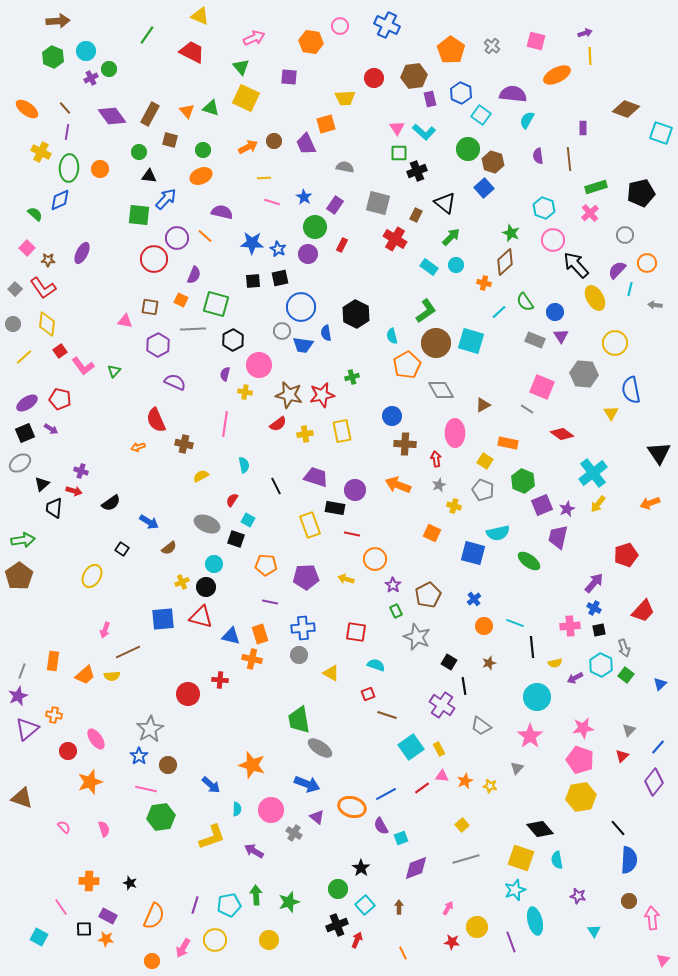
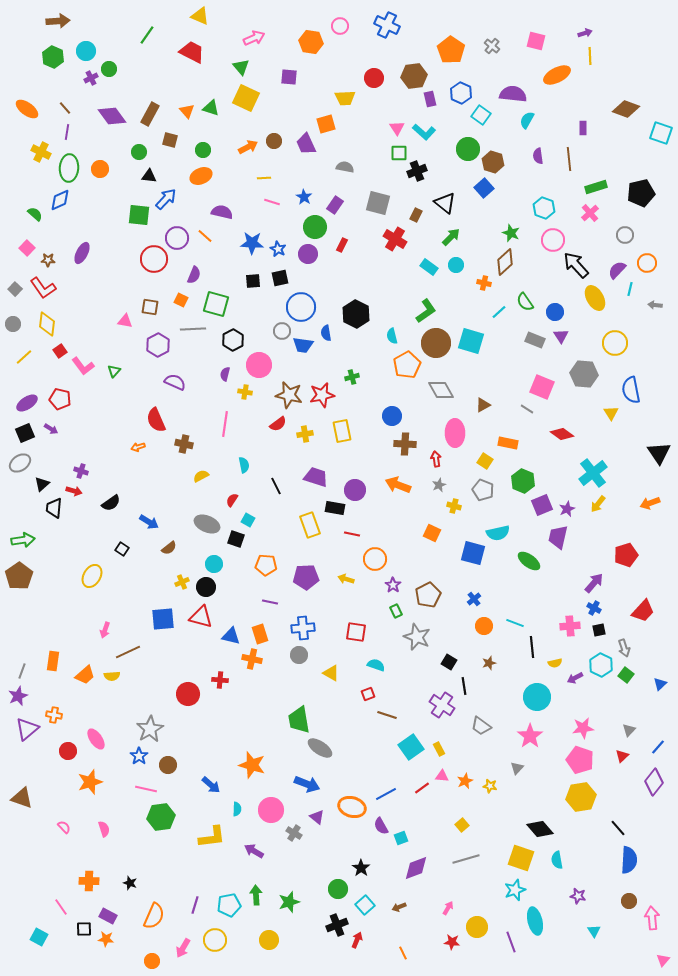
yellow L-shape at (212, 837): rotated 12 degrees clockwise
brown arrow at (399, 907): rotated 112 degrees counterclockwise
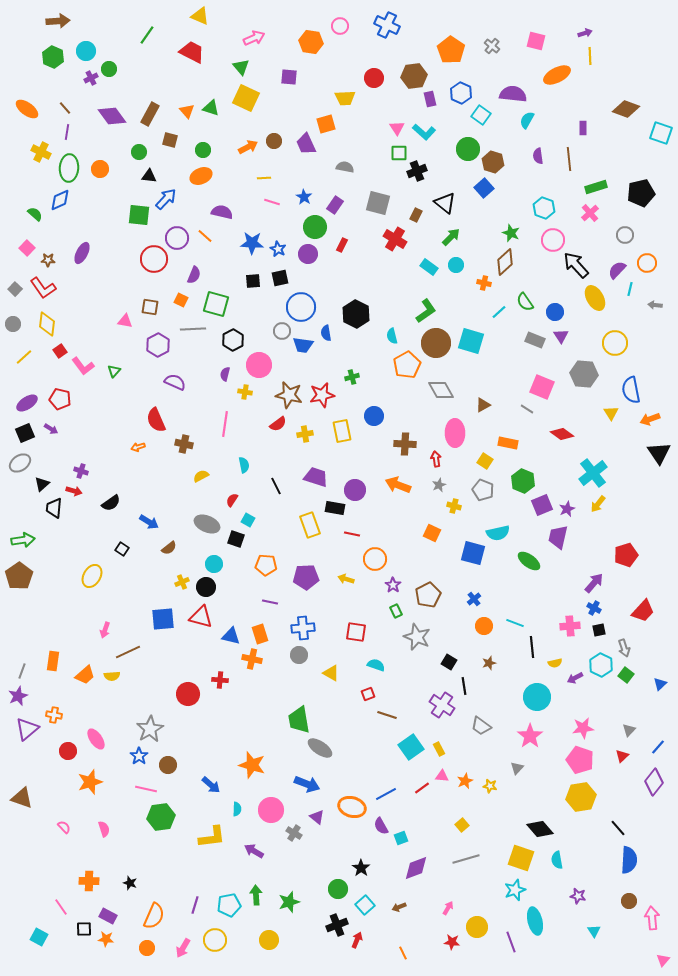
blue circle at (392, 416): moved 18 px left
orange arrow at (650, 503): moved 84 px up
orange circle at (152, 961): moved 5 px left, 13 px up
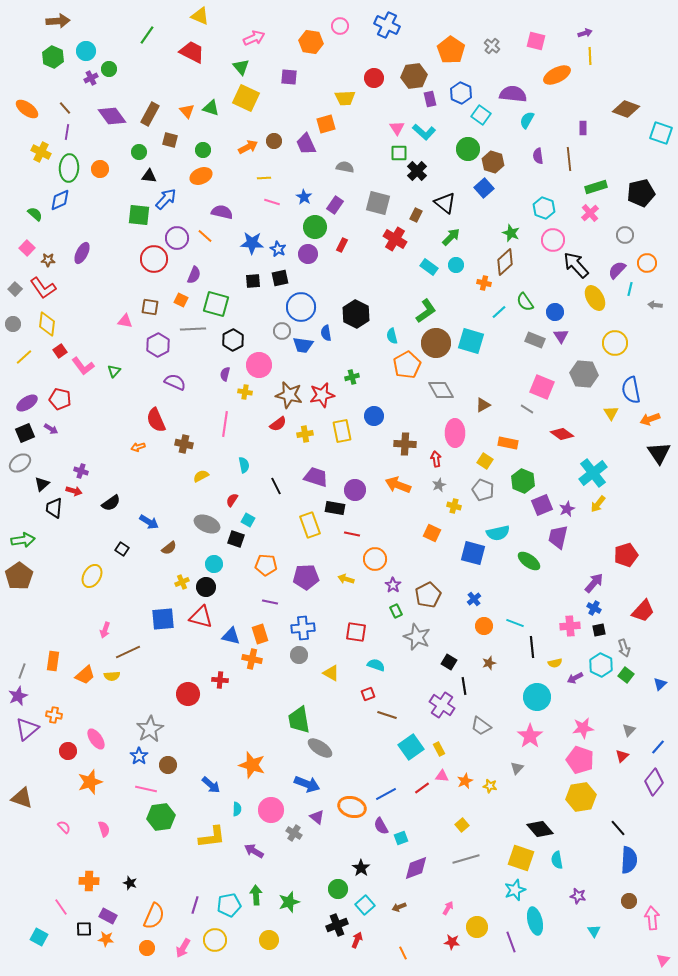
black cross at (417, 171): rotated 24 degrees counterclockwise
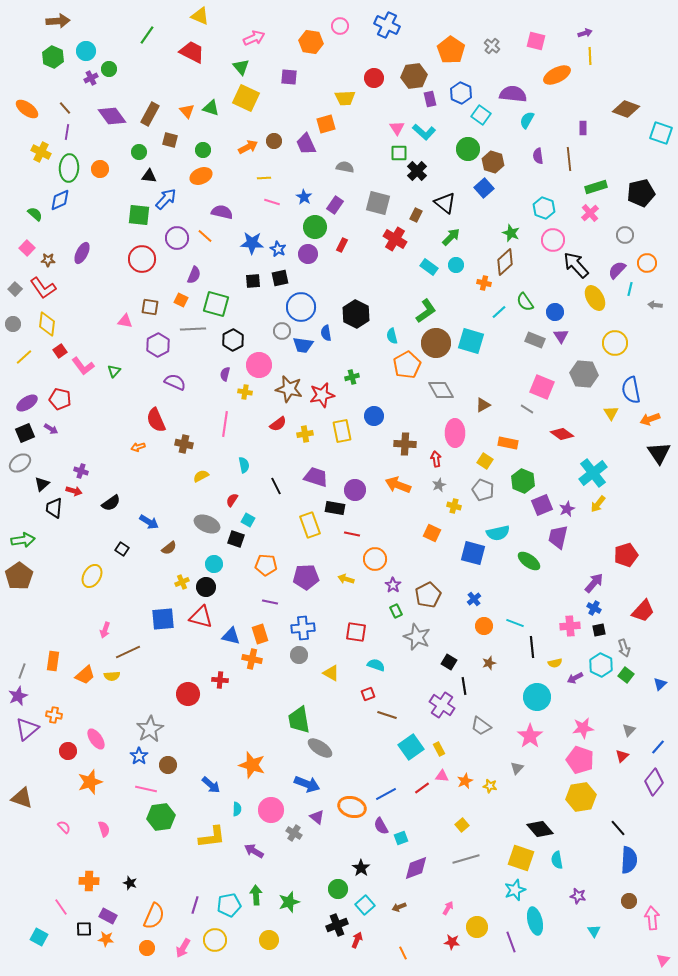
red circle at (154, 259): moved 12 px left
brown star at (289, 395): moved 6 px up
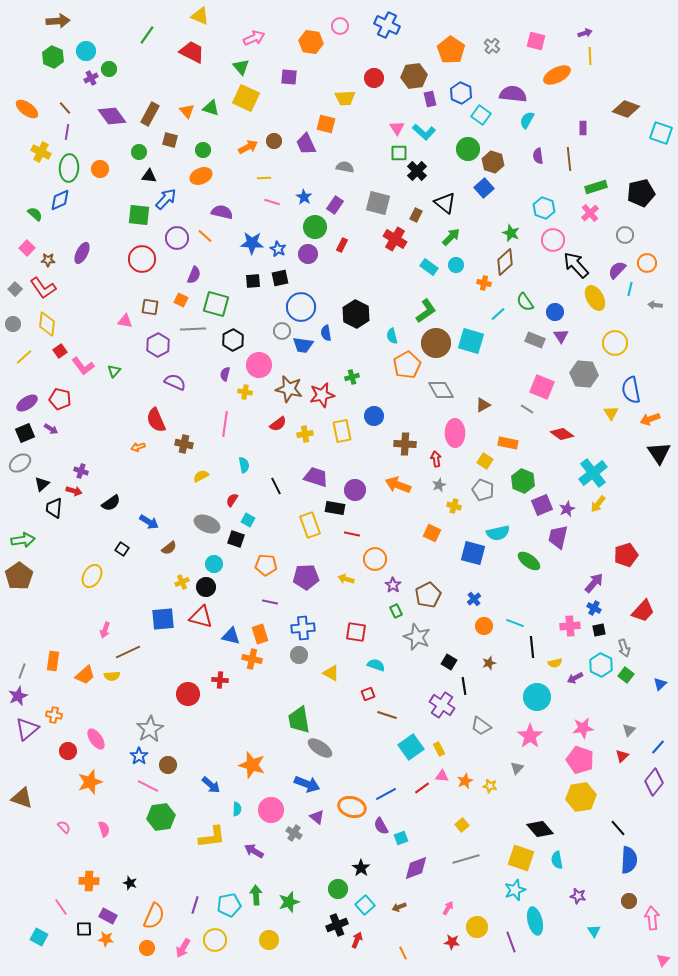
orange square at (326, 124): rotated 30 degrees clockwise
cyan line at (499, 312): moved 1 px left, 2 px down
pink line at (146, 789): moved 2 px right, 3 px up; rotated 15 degrees clockwise
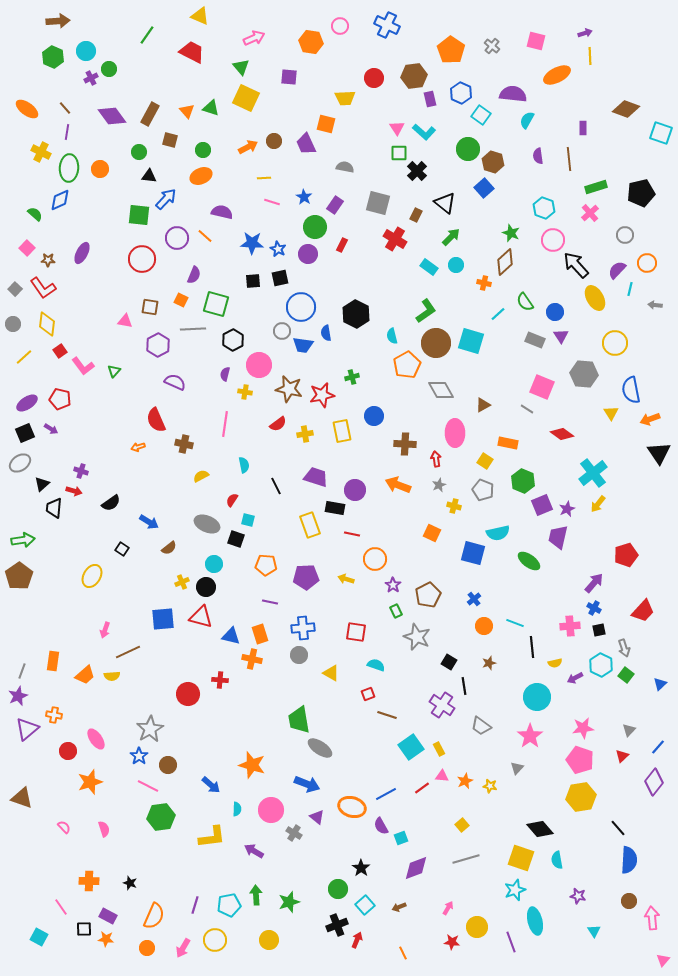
cyan square at (248, 520): rotated 16 degrees counterclockwise
